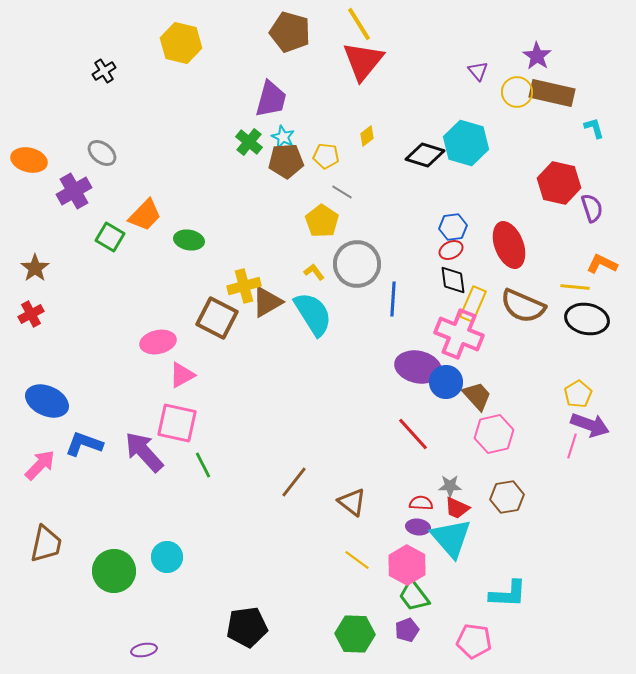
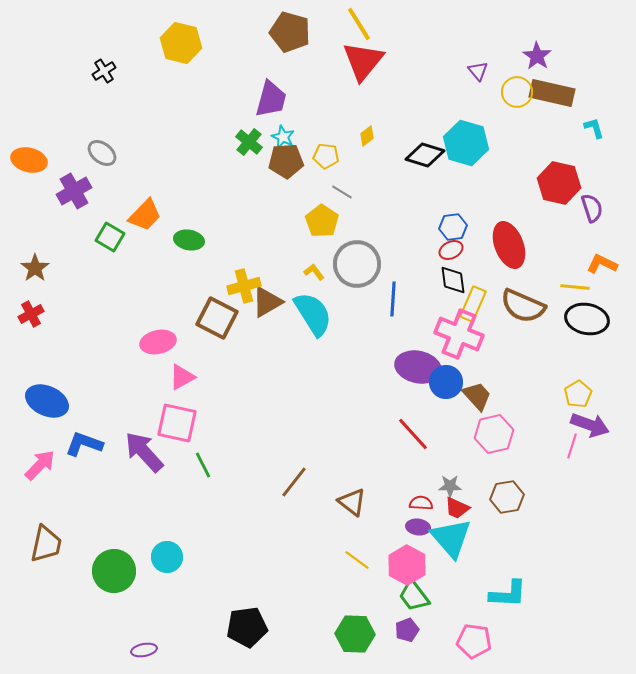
pink triangle at (182, 375): moved 2 px down
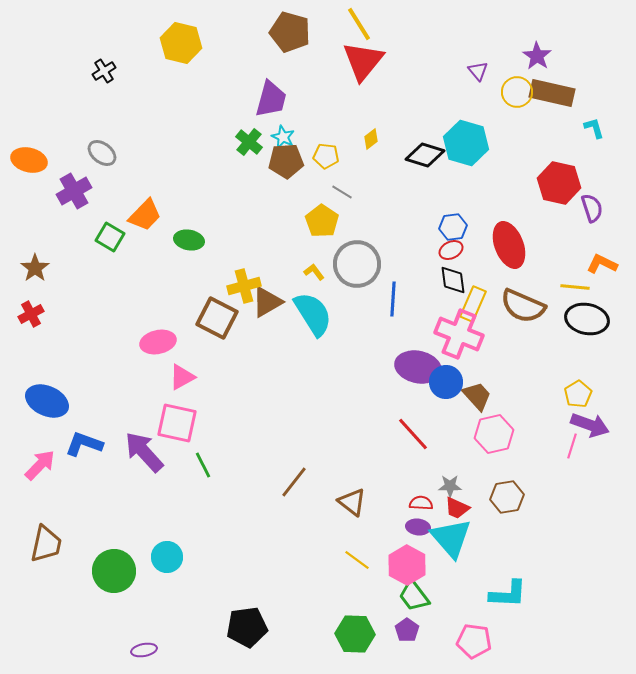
yellow diamond at (367, 136): moved 4 px right, 3 px down
purple pentagon at (407, 630): rotated 15 degrees counterclockwise
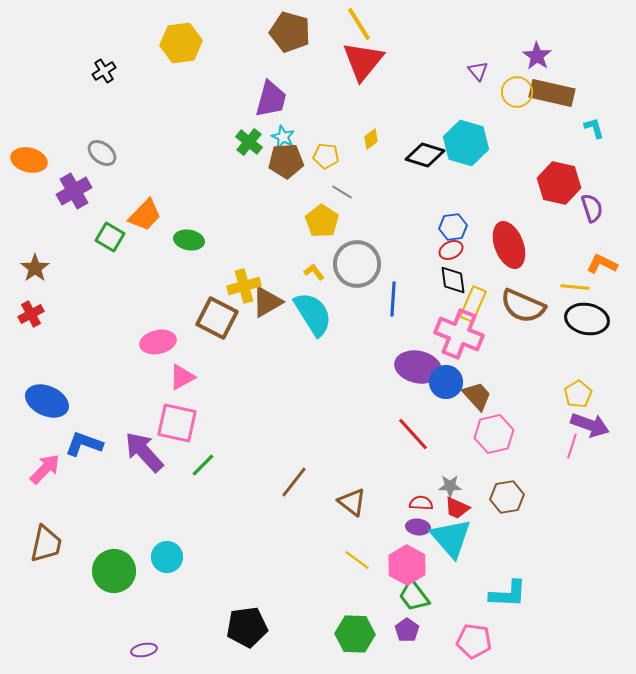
yellow hexagon at (181, 43): rotated 21 degrees counterclockwise
pink arrow at (40, 465): moved 5 px right, 4 px down
green line at (203, 465): rotated 72 degrees clockwise
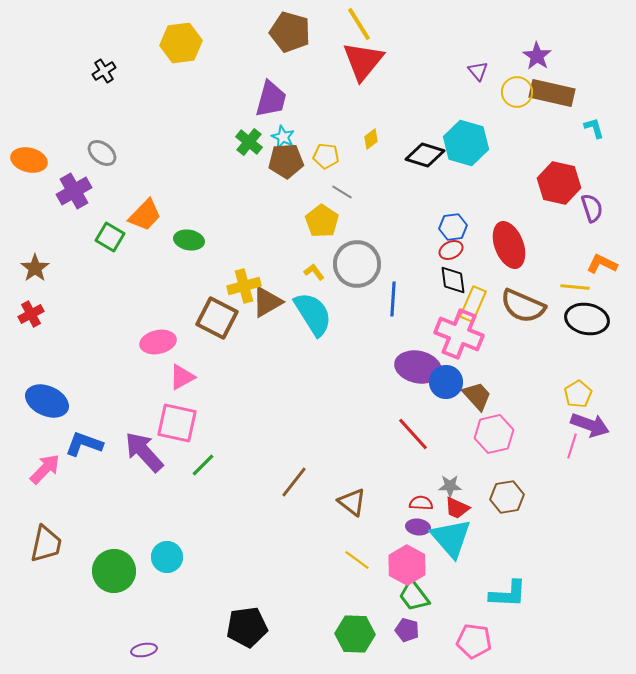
purple pentagon at (407, 630): rotated 20 degrees counterclockwise
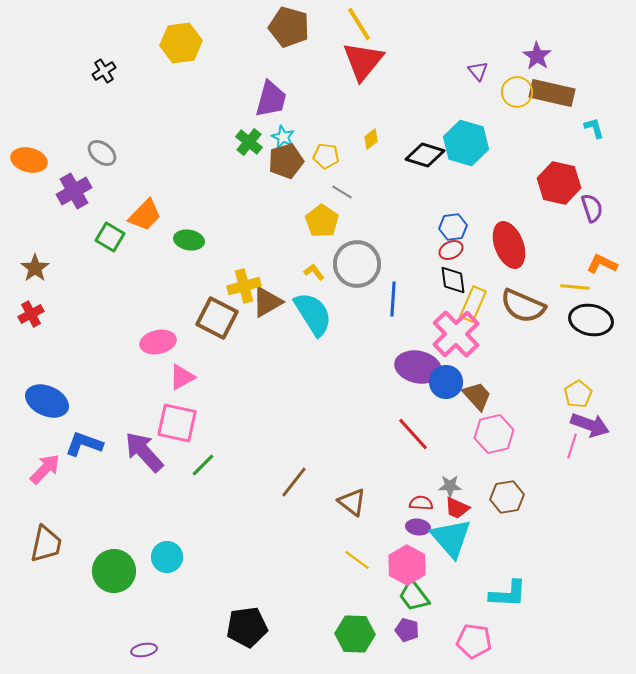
brown pentagon at (290, 32): moved 1 px left, 5 px up
brown pentagon at (286, 161): rotated 12 degrees counterclockwise
black ellipse at (587, 319): moved 4 px right, 1 px down
pink cross at (459, 334): moved 3 px left; rotated 24 degrees clockwise
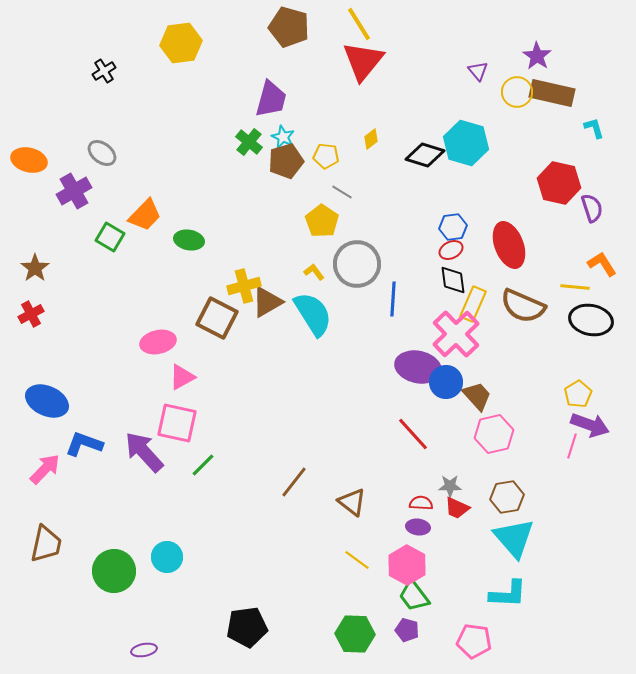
orange L-shape at (602, 264): rotated 32 degrees clockwise
cyan triangle at (451, 538): moved 63 px right
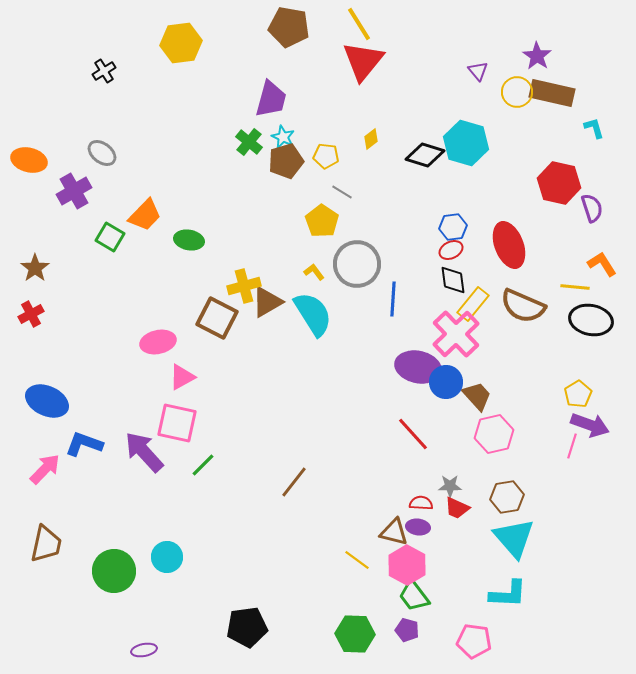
brown pentagon at (289, 27): rotated 6 degrees counterclockwise
yellow rectangle at (473, 304): rotated 16 degrees clockwise
brown triangle at (352, 502): moved 42 px right, 30 px down; rotated 24 degrees counterclockwise
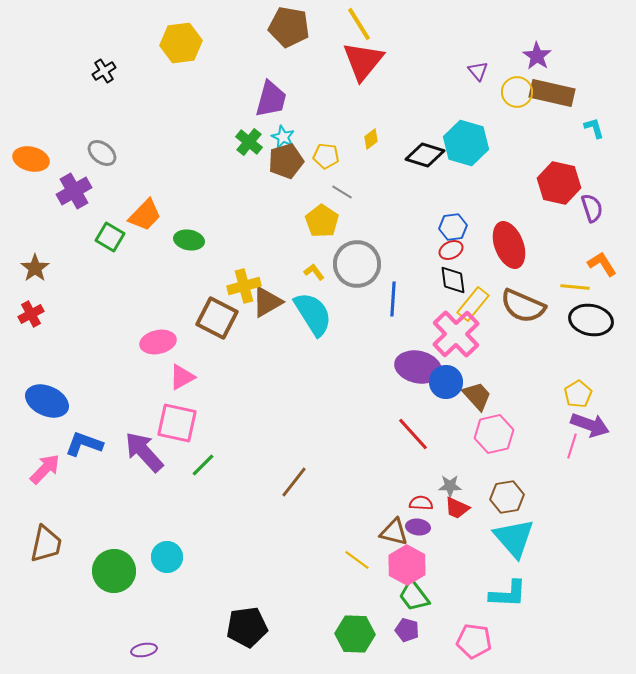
orange ellipse at (29, 160): moved 2 px right, 1 px up
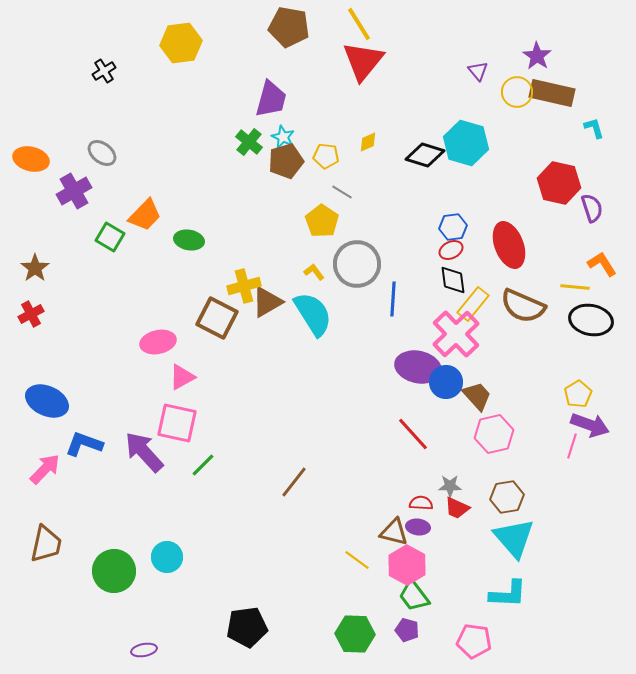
yellow diamond at (371, 139): moved 3 px left, 3 px down; rotated 15 degrees clockwise
